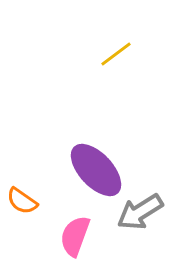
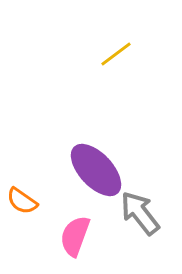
gray arrow: moved 1 px down; rotated 84 degrees clockwise
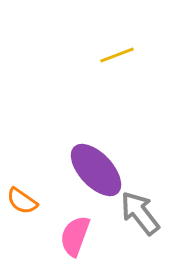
yellow line: moved 1 px right, 1 px down; rotated 16 degrees clockwise
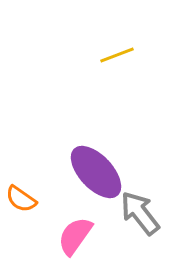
purple ellipse: moved 2 px down
orange semicircle: moved 1 px left, 2 px up
pink semicircle: rotated 15 degrees clockwise
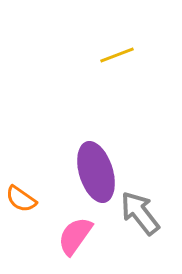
purple ellipse: rotated 26 degrees clockwise
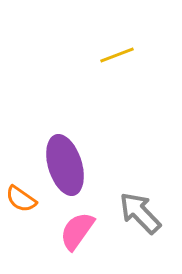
purple ellipse: moved 31 px left, 7 px up
gray arrow: rotated 6 degrees counterclockwise
pink semicircle: moved 2 px right, 5 px up
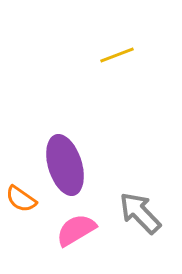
pink semicircle: moved 1 px left, 1 px up; rotated 24 degrees clockwise
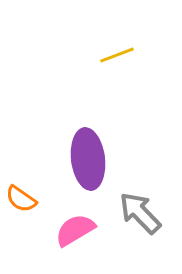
purple ellipse: moved 23 px right, 6 px up; rotated 10 degrees clockwise
pink semicircle: moved 1 px left
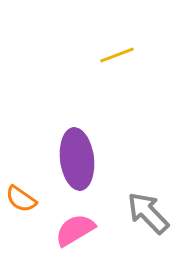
purple ellipse: moved 11 px left
gray arrow: moved 8 px right
